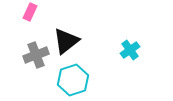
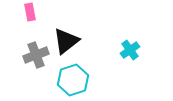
pink rectangle: rotated 36 degrees counterclockwise
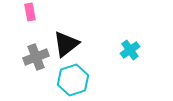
black triangle: moved 3 px down
gray cross: moved 2 px down
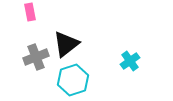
cyan cross: moved 11 px down
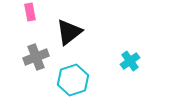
black triangle: moved 3 px right, 12 px up
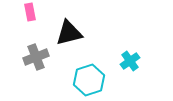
black triangle: moved 1 px down; rotated 24 degrees clockwise
cyan hexagon: moved 16 px right
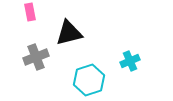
cyan cross: rotated 12 degrees clockwise
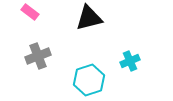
pink rectangle: rotated 42 degrees counterclockwise
black triangle: moved 20 px right, 15 px up
gray cross: moved 2 px right, 1 px up
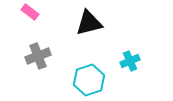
black triangle: moved 5 px down
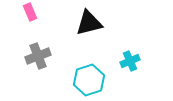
pink rectangle: rotated 30 degrees clockwise
